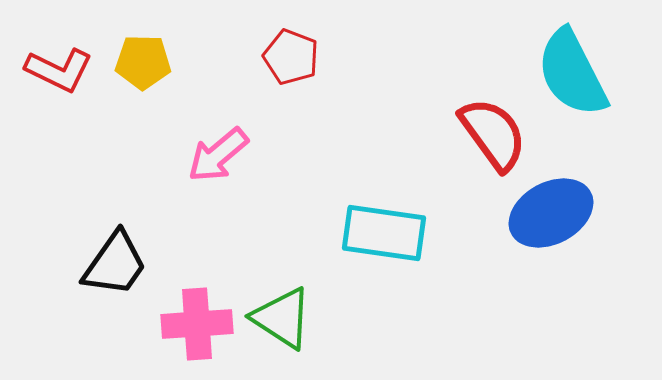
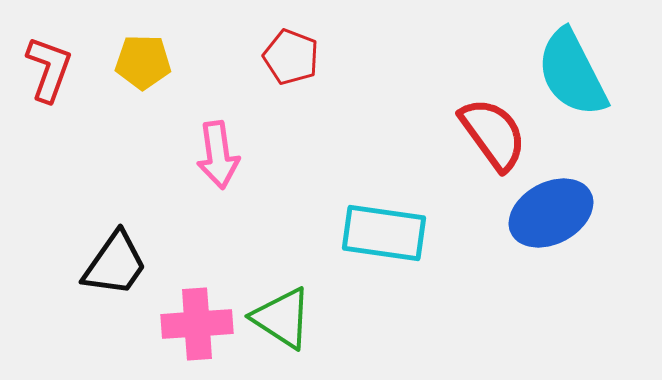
red L-shape: moved 10 px left, 1 px up; rotated 96 degrees counterclockwise
pink arrow: rotated 58 degrees counterclockwise
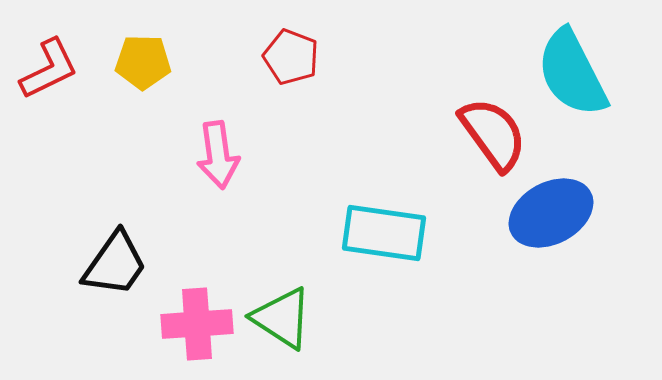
red L-shape: rotated 44 degrees clockwise
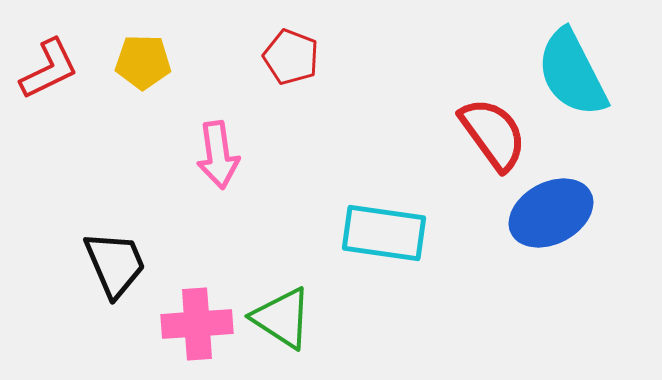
black trapezoid: rotated 58 degrees counterclockwise
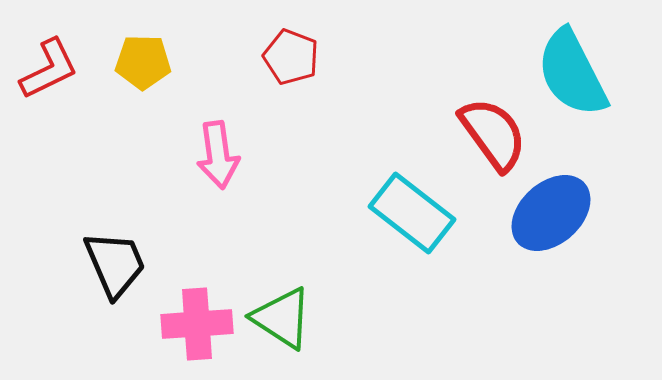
blue ellipse: rotated 14 degrees counterclockwise
cyan rectangle: moved 28 px right, 20 px up; rotated 30 degrees clockwise
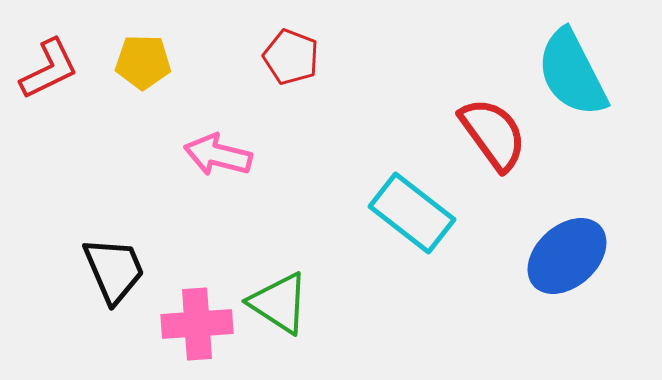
pink arrow: rotated 112 degrees clockwise
blue ellipse: moved 16 px right, 43 px down
black trapezoid: moved 1 px left, 6 px down
green triangle: moved 3 px left, 15 px up
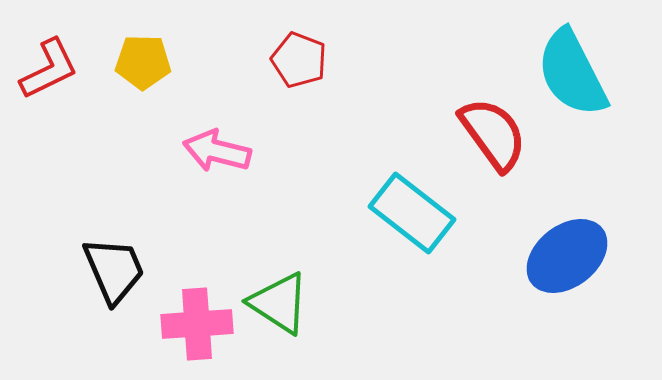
red pentagon: moved 8 px right, 3 px down
pink arrow: moved 1 px left, 4 px up
blue ellipse: rotated 4 degrees clockwise
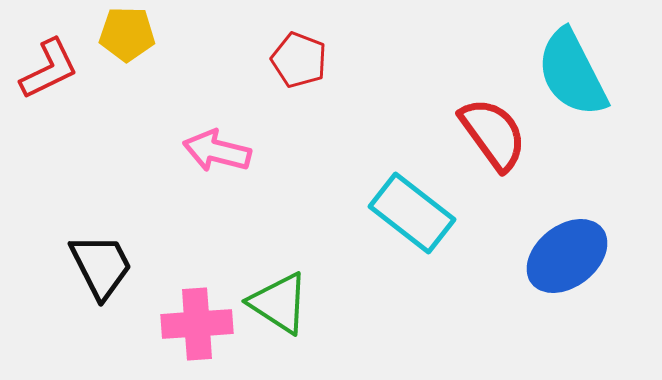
yellow pentagon: moved 16 px left, 28 px up
black trapezoid: moved 13 px left, 4 px up; rotated 4 degrees counterclockwise
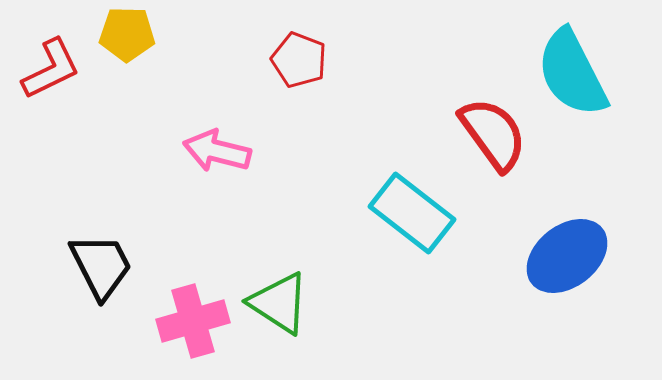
red L-shape: moved 2 px right
pink cross: moved 4 px left, 3 px up; rotated 12 degrees counterclockwise
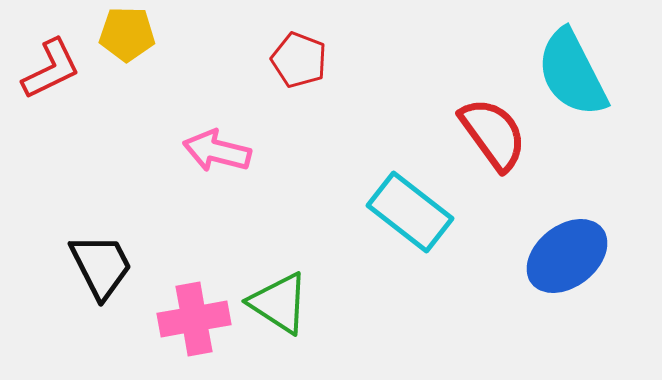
cyan rectangle: moved 2 px left, 1 px up
pink cross: moved 1 px right, 2 px up; rotated 6 degrees clockwise
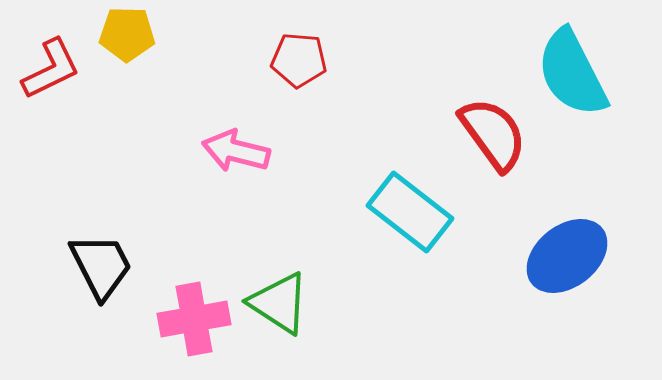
red pentagon: rotated 16 degrees counterclockwise
pink arrow: moved 19 px right
